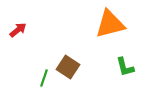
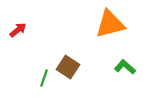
green L-shape: rotated 145 degrees clockwise
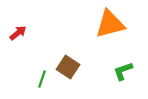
red arrow: moved 3 px down
green L-shape: moved 2 px left, 4 px down; rotated 60 degrees counterclockwise
green line: moved 2 px left, 1 px down
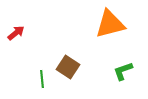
red arrow: moved 2 px left
green line: rotated 24 degrees counterclockwise
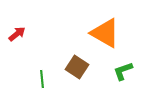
orange triangle: moved 5 px left, 9 px down; rotated 44 degrees clockwise
red arrow: moved 1 px right, 1 px down
brown square: moved 9 px right
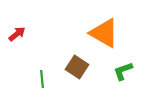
orange triangle: moved 1 px left
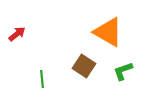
orange triangle: moved 4 px right, 1 px up
brown square: moved 7 px right, 1 px up
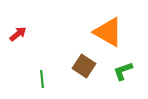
red arrow: moved 1 px right
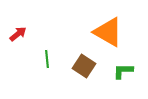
green L-shape: rotated 20 degrees clockwise
green line: moved 5 px right, 20 px up
